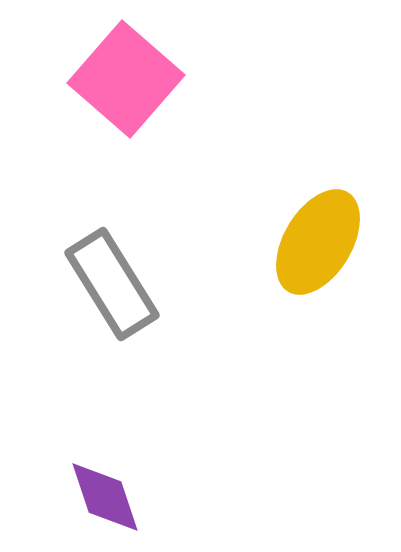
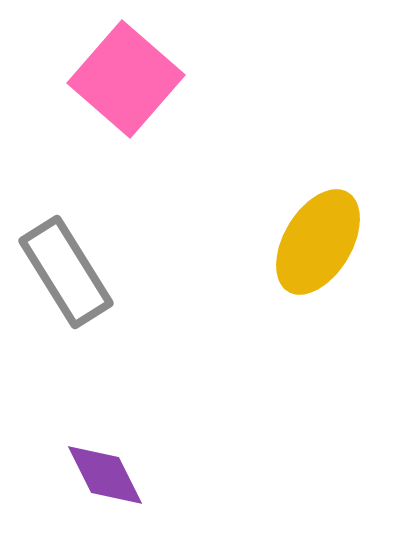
gray rectangle: moved 46 px left, 12 px up
purple diamond: moved 22 px up; rotated 8 degrees counterclockwise
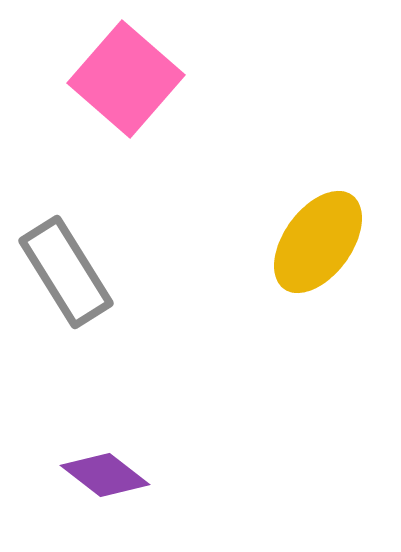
yellow ellipse: rotated 5 degrees clockwise
purple diamond: rotated 26 degrees counterclockwise
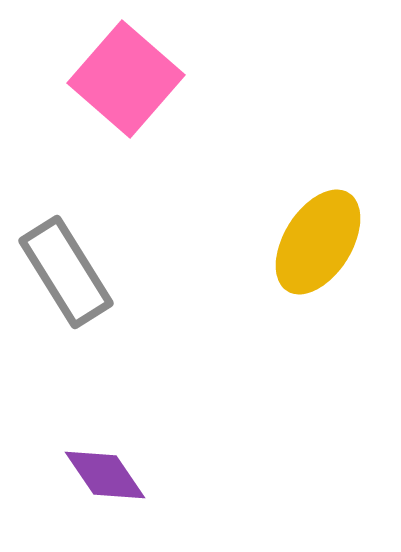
yellow ellipse: rotated 4 degrees counterclockwise
purple diamond: rotated 18 degrees clockwise
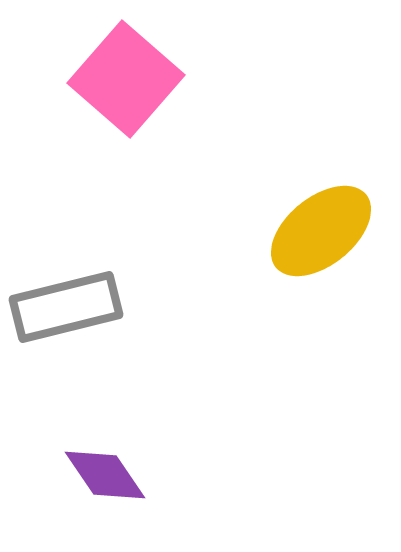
yellow ellipse: moved 3 px right, 11 px up; rotated 19 degrees clockwise
gray rectangle: moved 35 px down; rotated 72 degrees counterclockwise
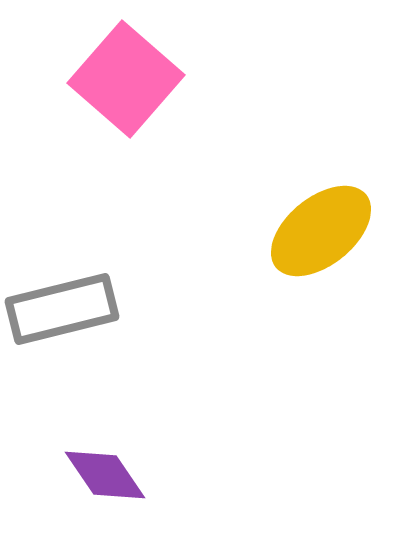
gray rectangle: moved 4 px left, 2 px down
